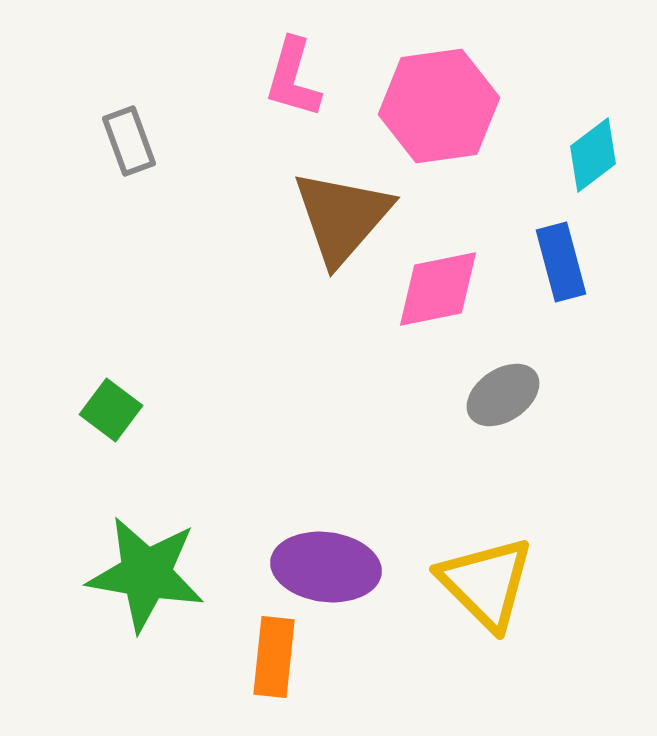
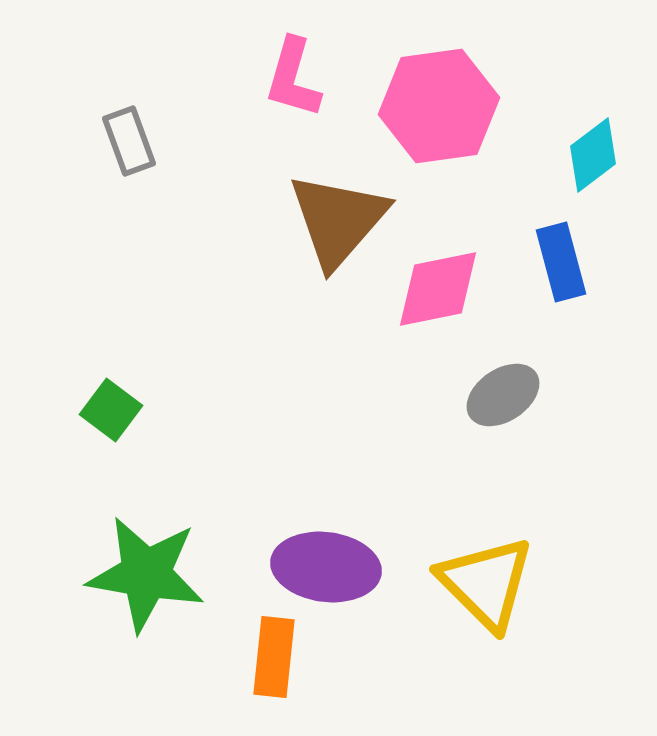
brown triangle: moved 4 px left, 3 px down
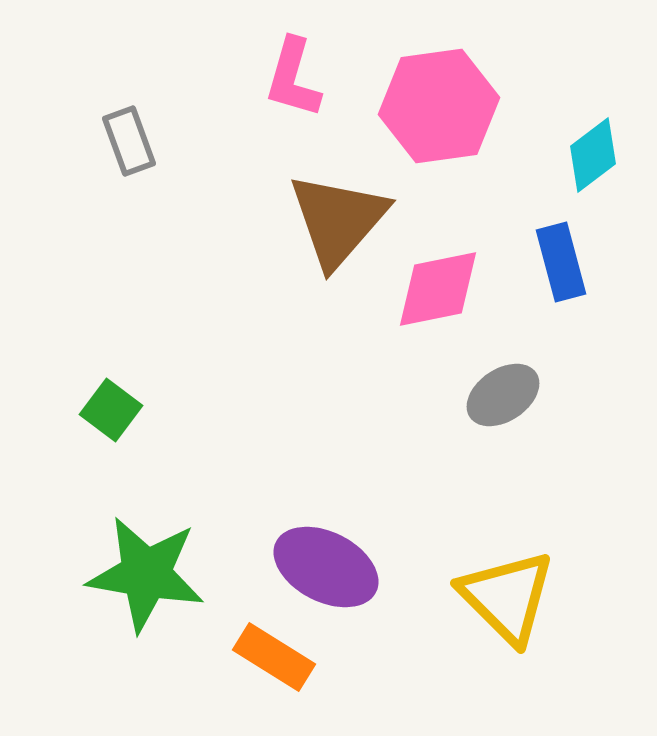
purple ellipse: rotated 20 degrees clockwise
yellow triangle: moved 21 px right, 14 px down
orange rectangle: rotated 64 degrees counterclockwise
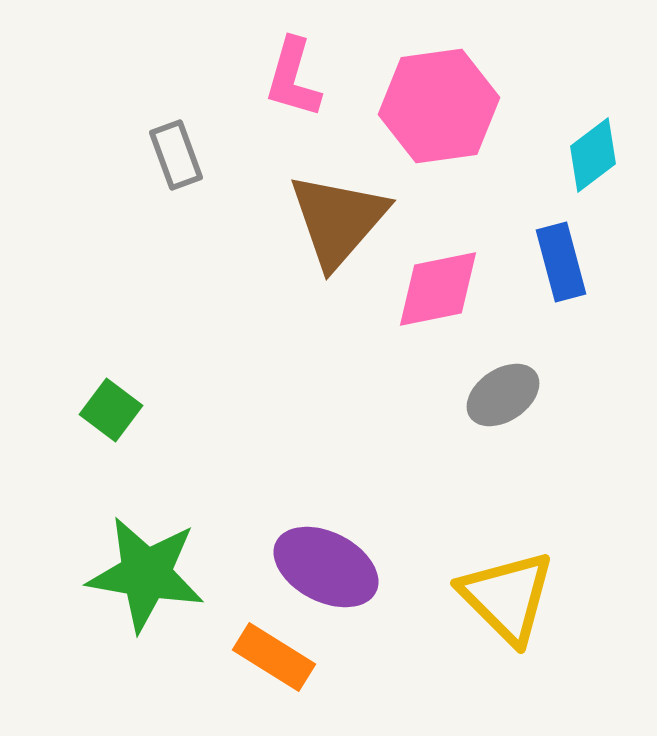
gray rectangle: moved 47 px right, 14 px down
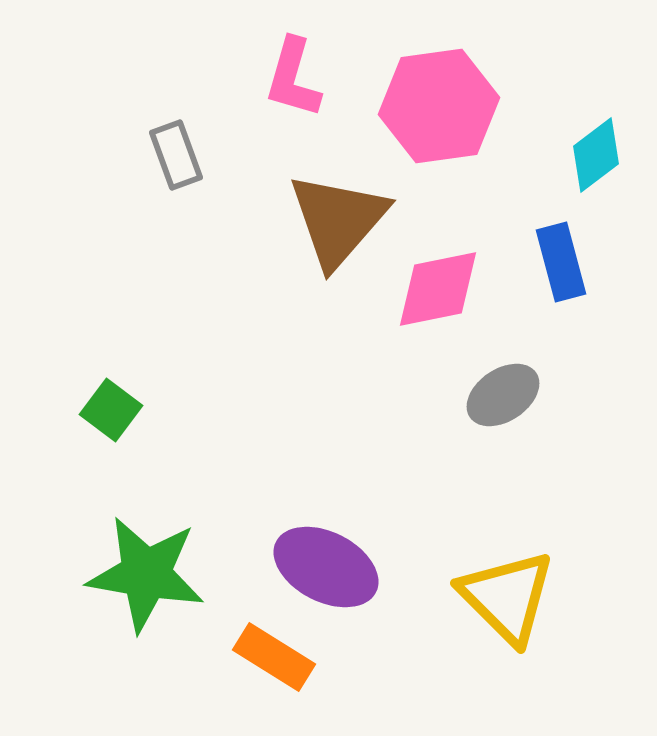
cyan diamond: moved 3 px right
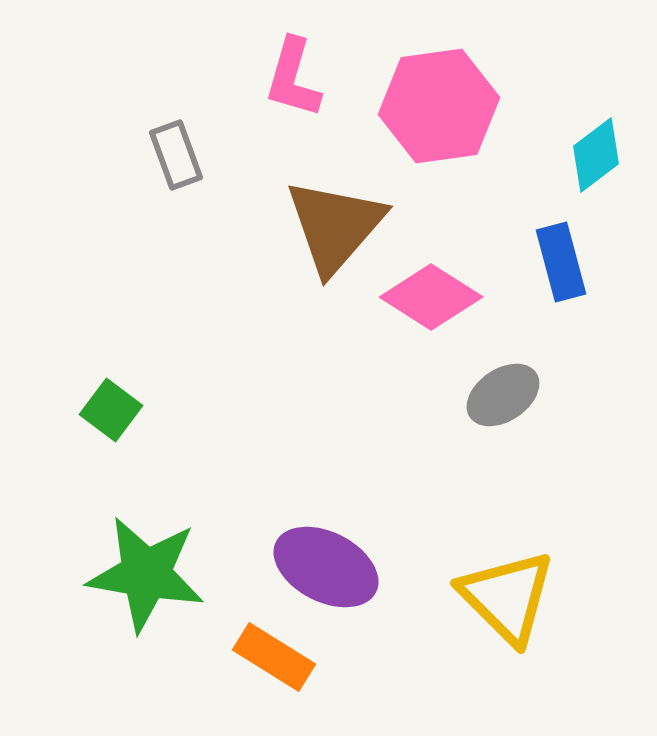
brown triangle: moved 3 px left, 6 px down
pink diamond: moved 7 px left, 8 px down; rotated 44 degrees clockwise
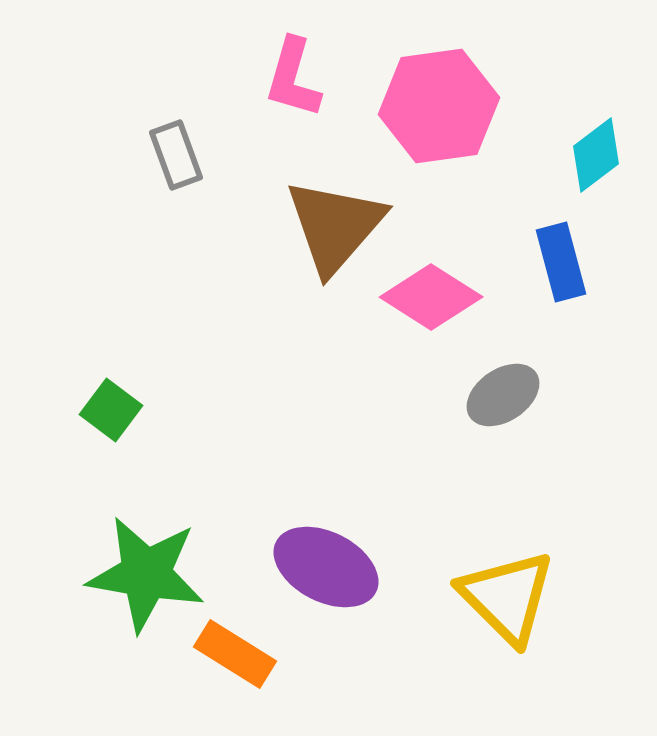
orange rectangle: moved 39 px left, 3 px up
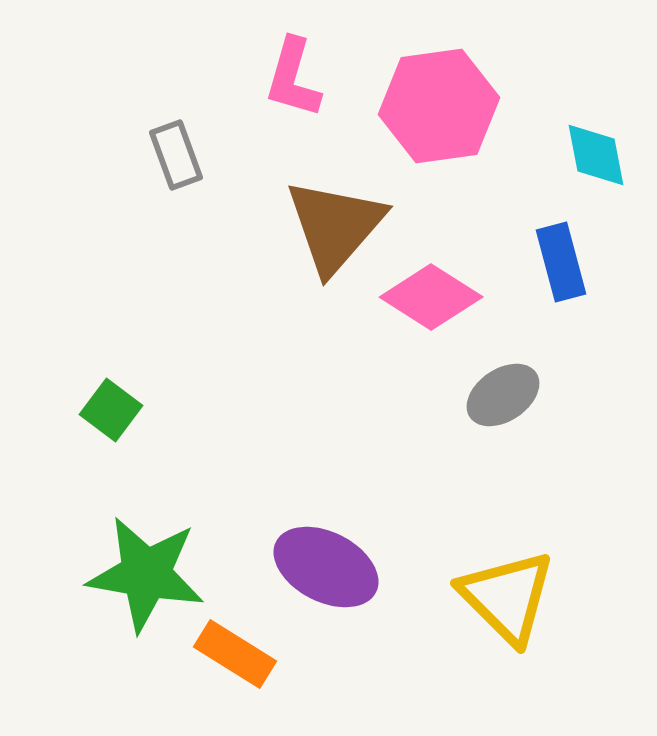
cyan diamond: rotated 64 degrees counterclockwise
